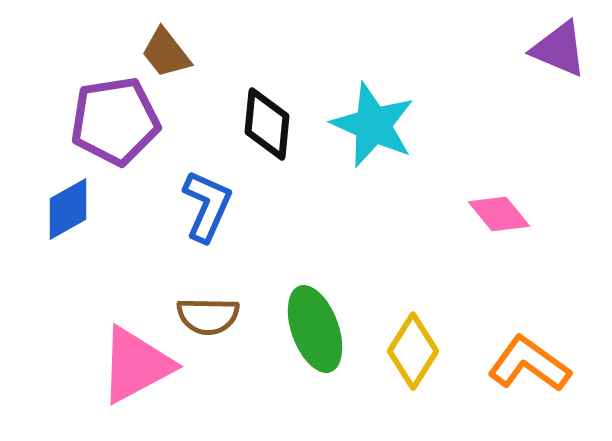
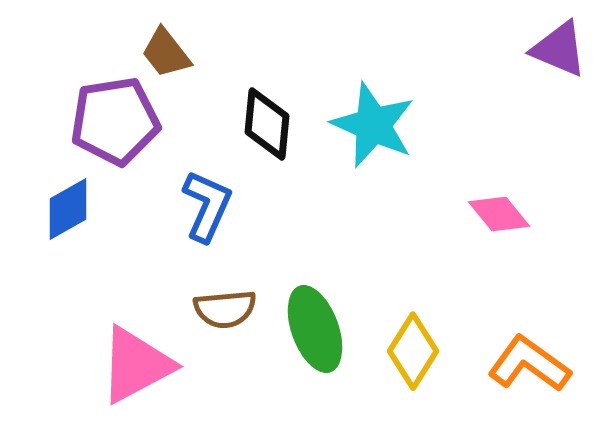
brown semicircle: moved 17 px right, 7 px up; rotated 6 degrees counterclockwise
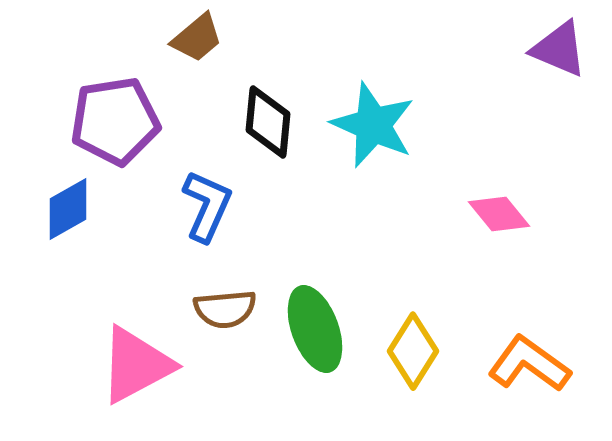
brown trapezoid: moved 31 px right, 15 px up; rotated 92 degrees counterclockwise
black diamond: moved 1 px right, 2 px up
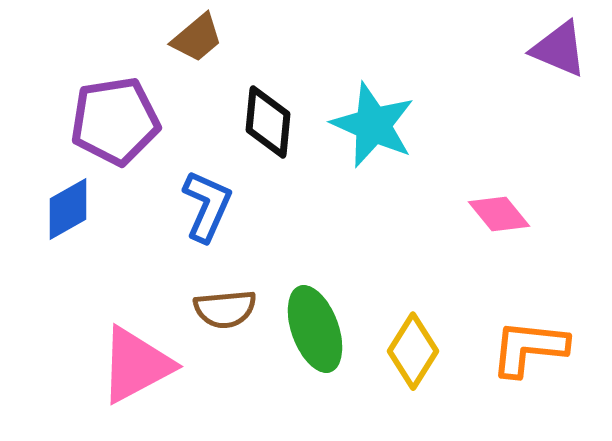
orange L-shape: moved 16 px up; rotated 30 degrees counterclockwise
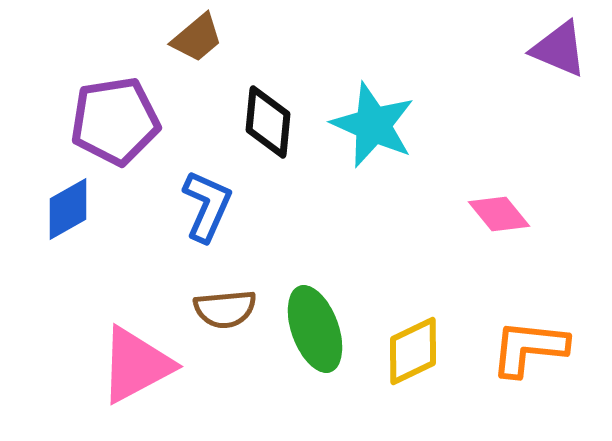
yellow diamond: rotated 32 degrees clockwise
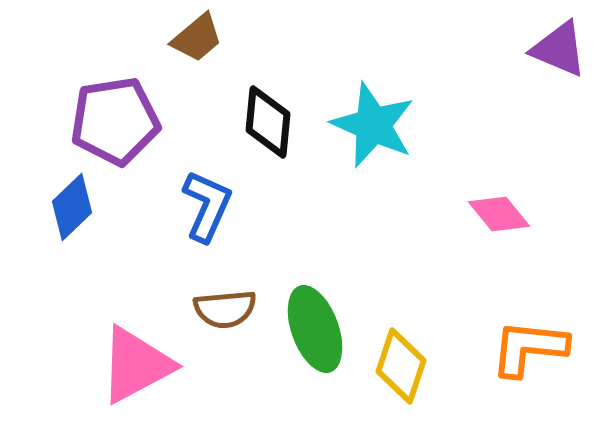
blue diamond: moved 4 px right, 2 px up; rotated 14 degrees counterclockwise
yellow diamond: moved 12 px left, 15 px down; rotated 46 degrees counterclockwise
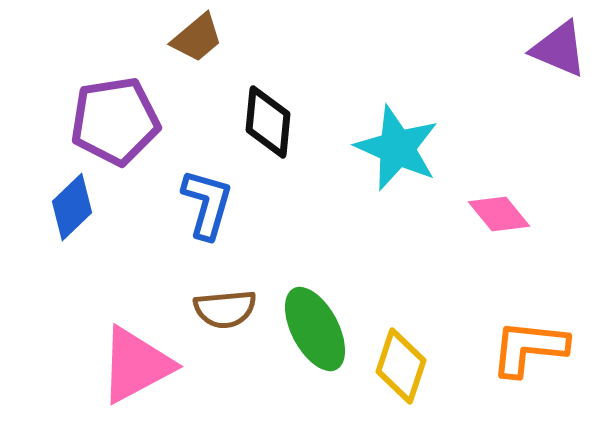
cyan star: moved 24 px right, 23 px down
blue L-shape: moved 2 px up; rotated 8 degrees counterclockwise
green ellipse: rotated 8 degrees counterclockwise
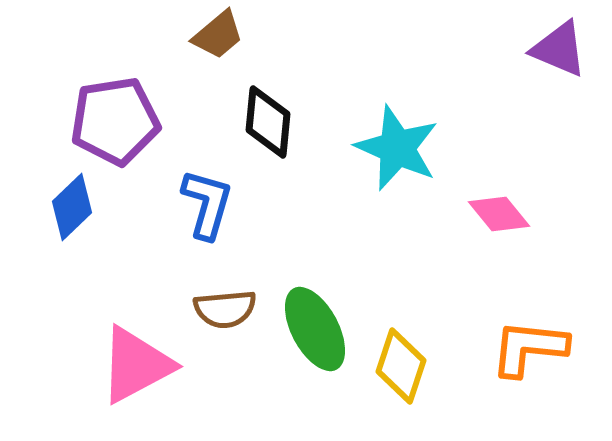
brown trapezoid: moved 21 px right, 3 px up
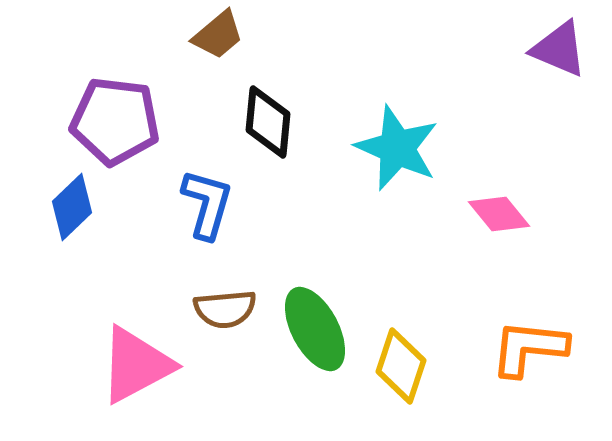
purple pentagon: rotated 16 degrees clockwise
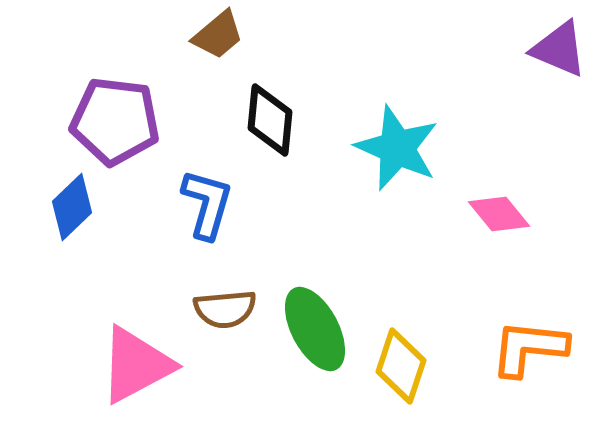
black diamond: moved 2 px right, 2 px up
